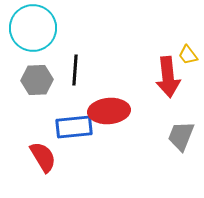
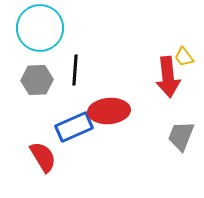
cyan circle: moved 7 px right
yellow trapezoid: moved 4 px left, 2 px down
blue rectangle: rotated 18 degrees counterclockwise
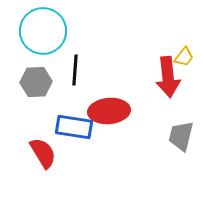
cyan circle: moved 3 px right, 3 px down
yellow trapezoid: rotated 105 degrees counterclockwise
gray hexagon: moved 1 px left, 2 px down
blue rectangle: rotated 33 degrees clockwise
gray trapezoid: rotated 8 degrees counterclockwise
red semicircle: moved 4 px up
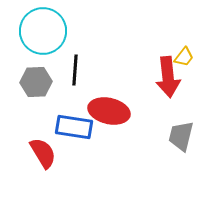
red ellipse: rotated 18 degrees clockwise
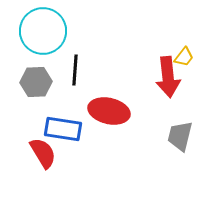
blue rectangle: moved 11 px left, 2 px down
gray trapezoid: moved 1 px left
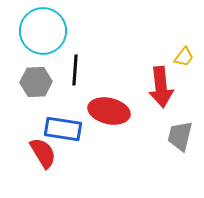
red arrow: moved 7 px left, 10 px down
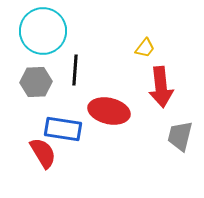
yellow trapezoid: moved 39 px left, 9 px up
